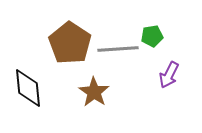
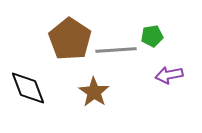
brown pentagon: moved 4 px up
gray line: moved 2 px left, 1 px down
purple arrow: rotated 52 degrees clockwise
black diamond: rotated 15 degrees counterclockwise
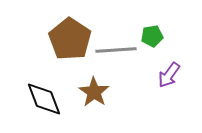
purple arrow: rotated 44 degrees counterclockwise
black diamond: moved 16 px right, 11 px down
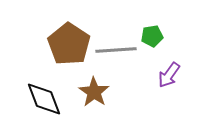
brown pentagon: moved 1 px left, 5 px down
